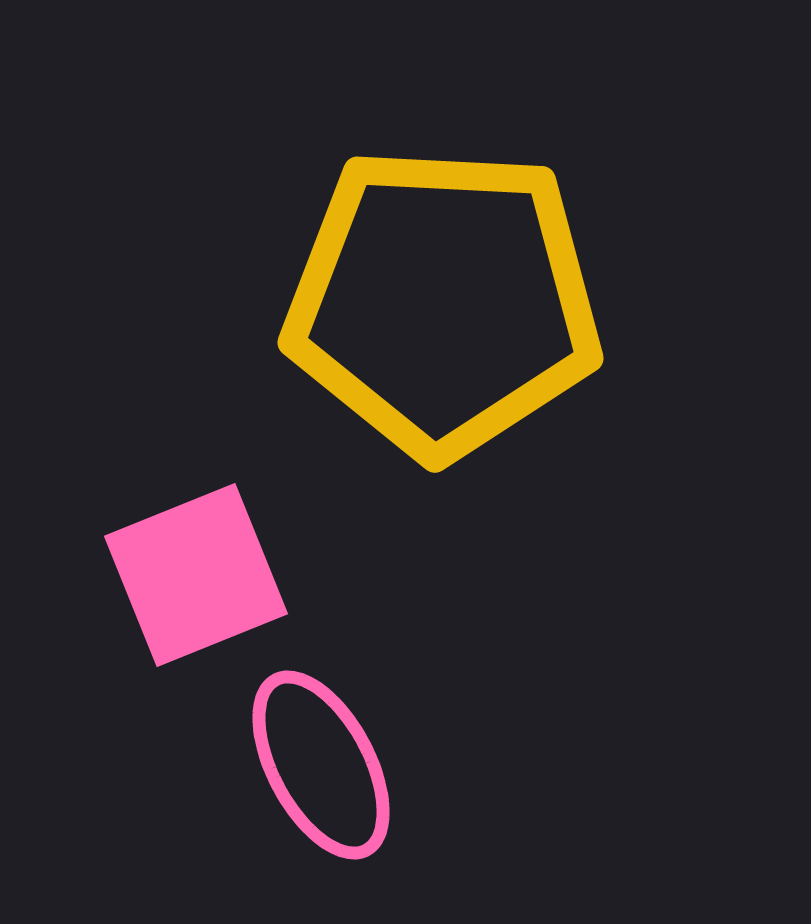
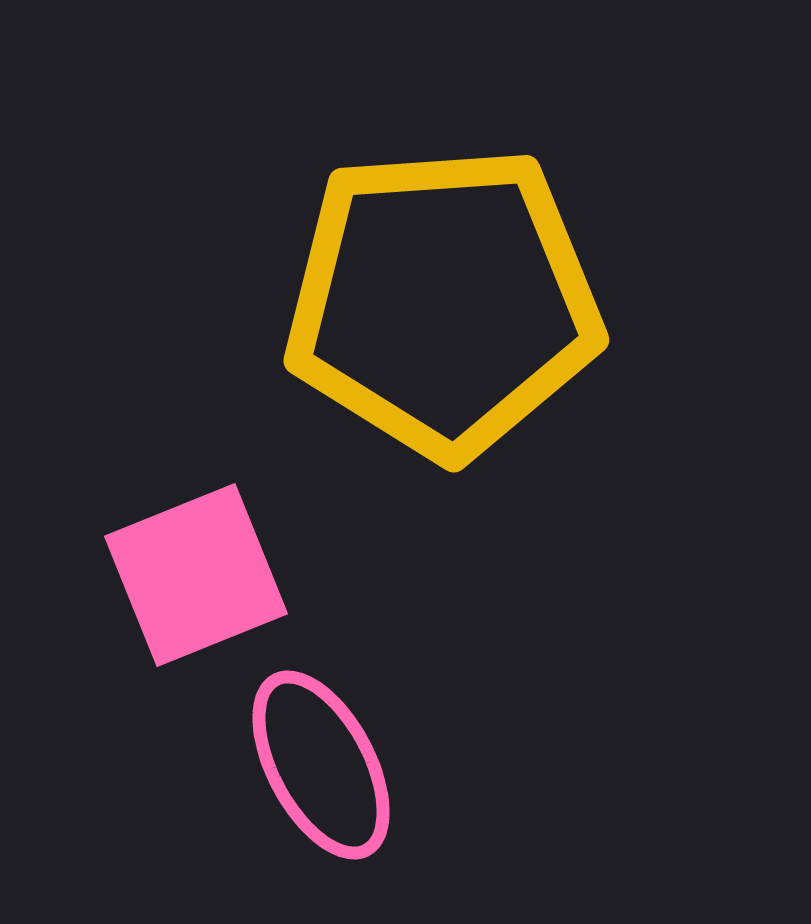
yellow pentagon: rotated 7 degrees counterclockwise
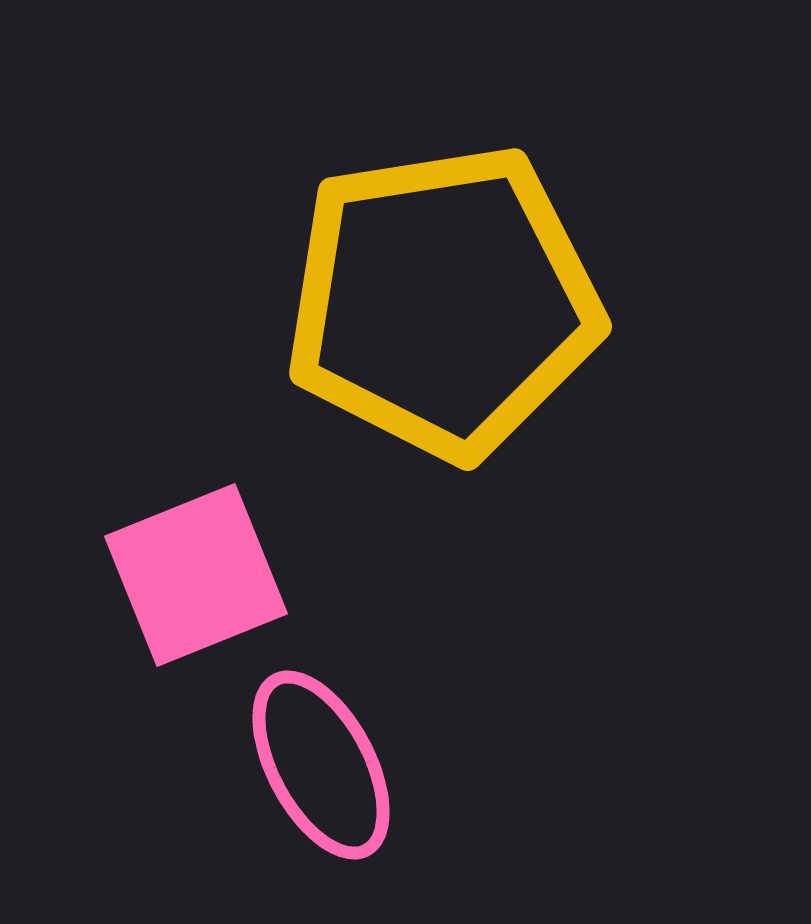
yellow pentagon: rotated 5 degrees counterclockwise
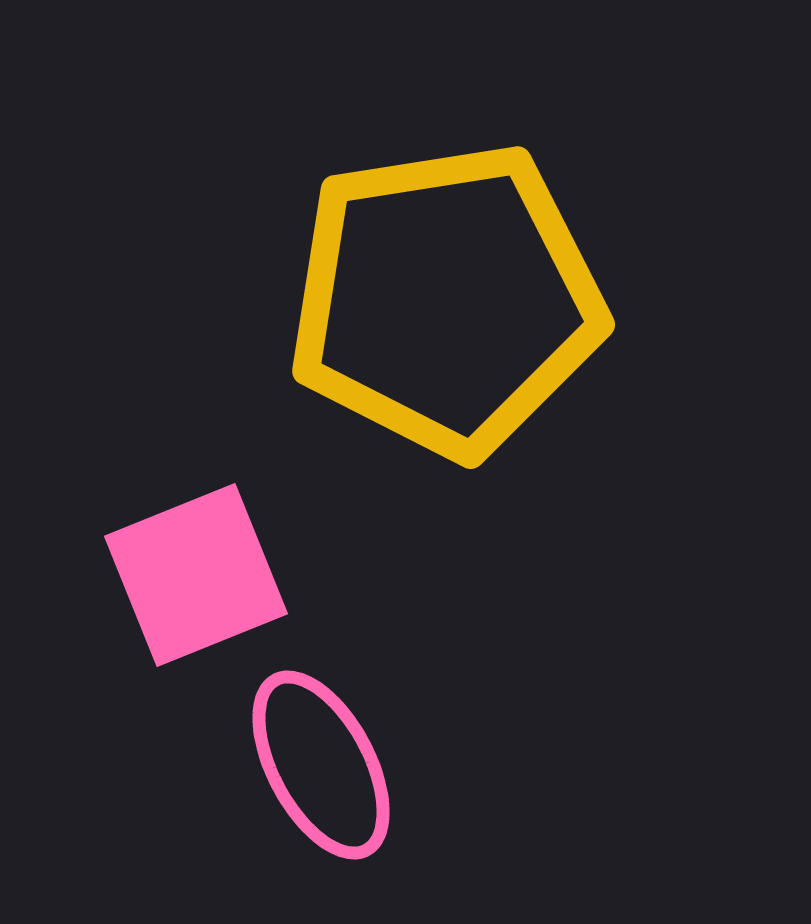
yellow pentagon: moved 3 px right, 2 px up
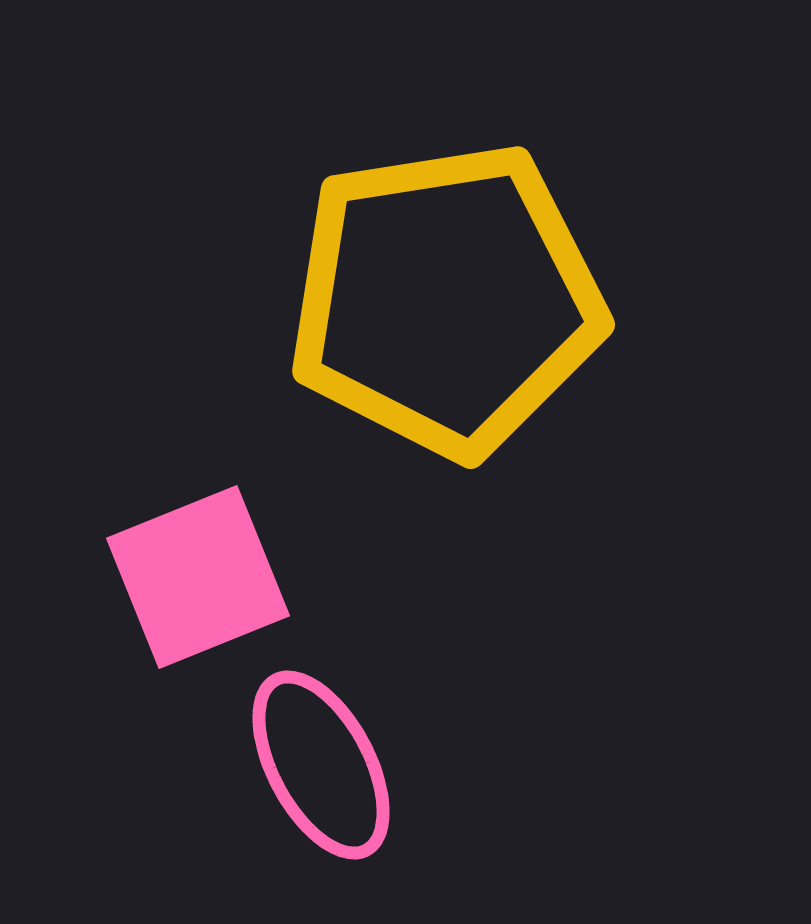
pink square: moved 2 px right, 2 px down
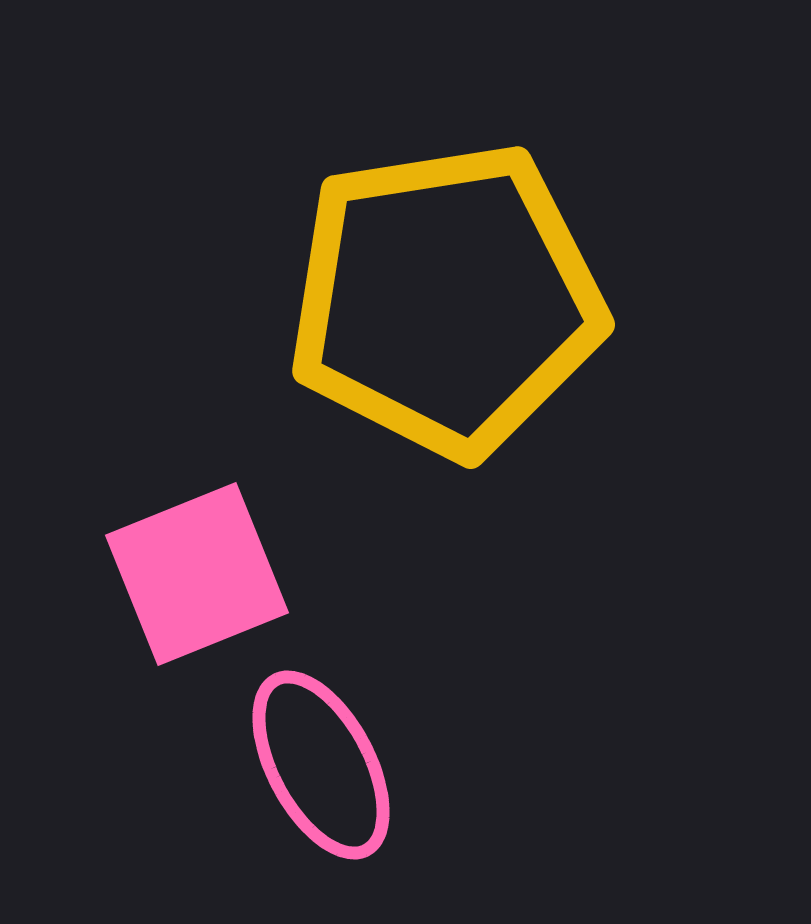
pink square: moved 1 px left, 3 px up
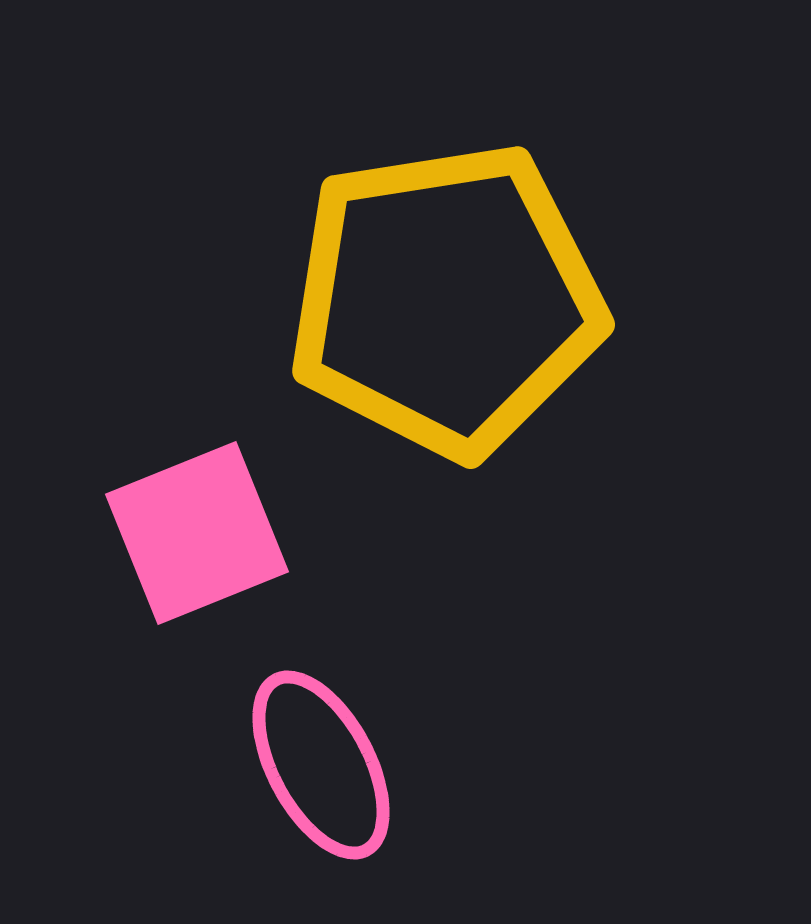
pink square: moved 41 px up
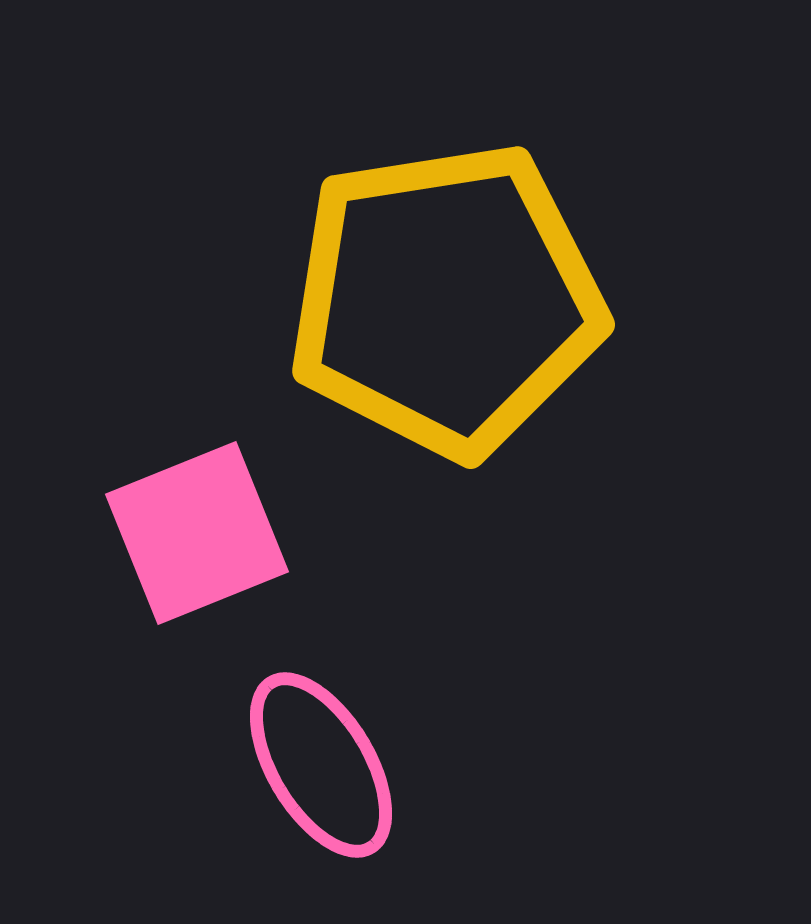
pink ellipse: rotated 3 degrees counterclockwise
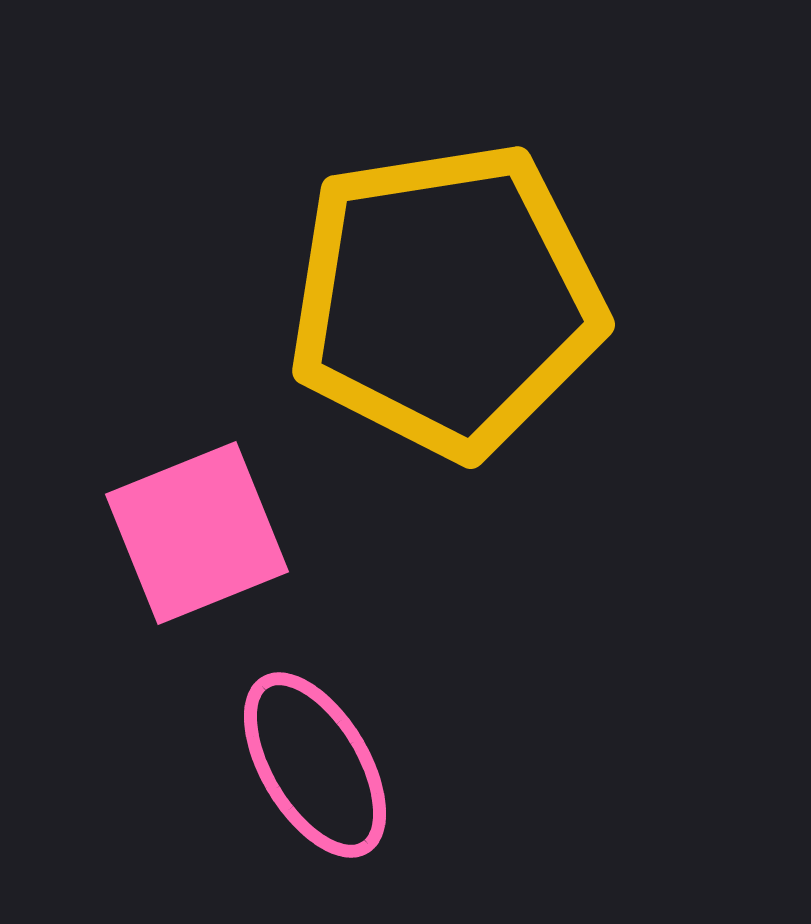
pink ellipse: moved 6 px left
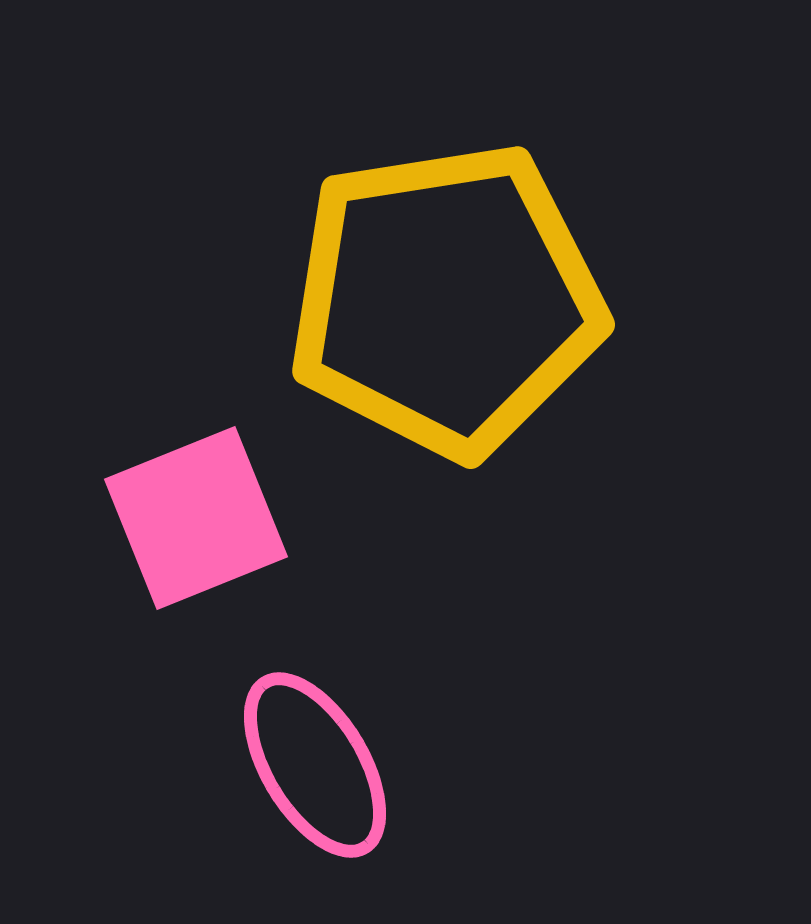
pink square: moved 1 px left, 15 px up
